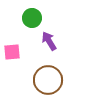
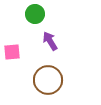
green circle: moved 3 px right, 4 px up
purple arrow: moved 1 px right
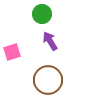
green circle: moved 7 px right
pink square: rotated 12 degrees counterclockwise
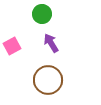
purple arrow: moved 1 px right, 2 px down
pink square: moved 6 px up; rotated 12 degrees counterclockwise
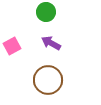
green circle: moved 4 px right, 2 px up
purple arrow: rotated 30 degrees counterclockwise
